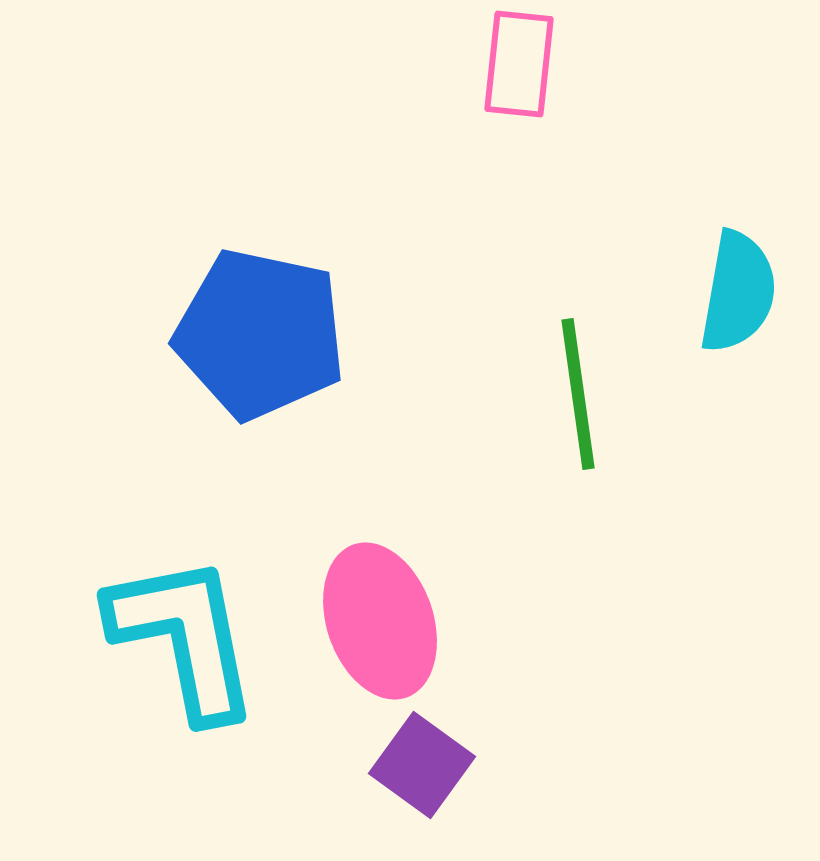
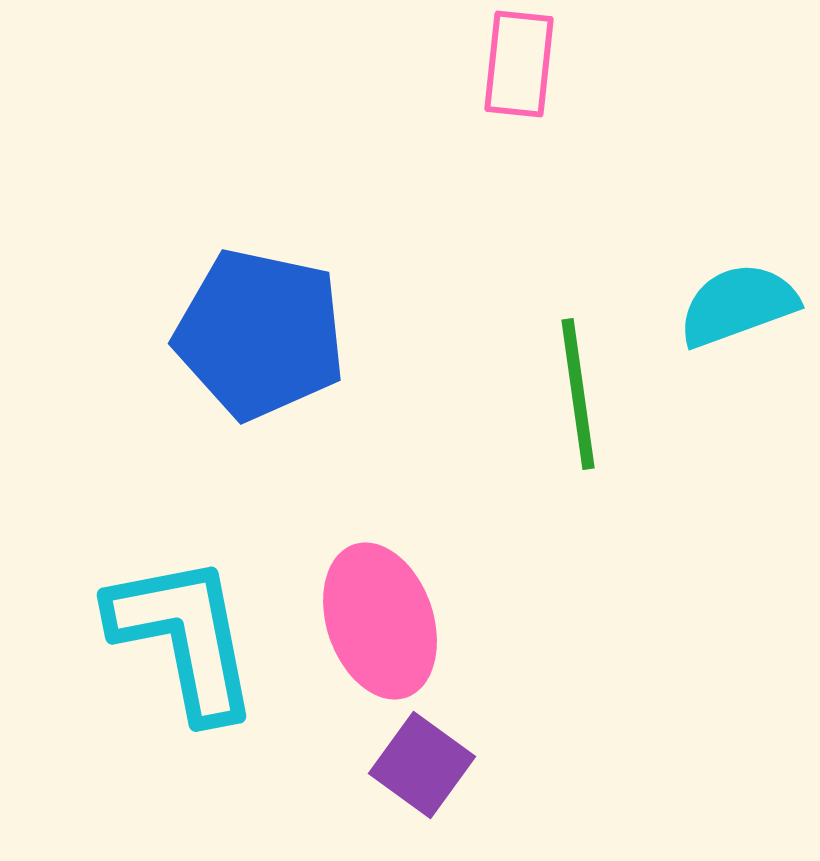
cyan semicircle: moved 13 px down; rotated 120 degrees counterclockwise
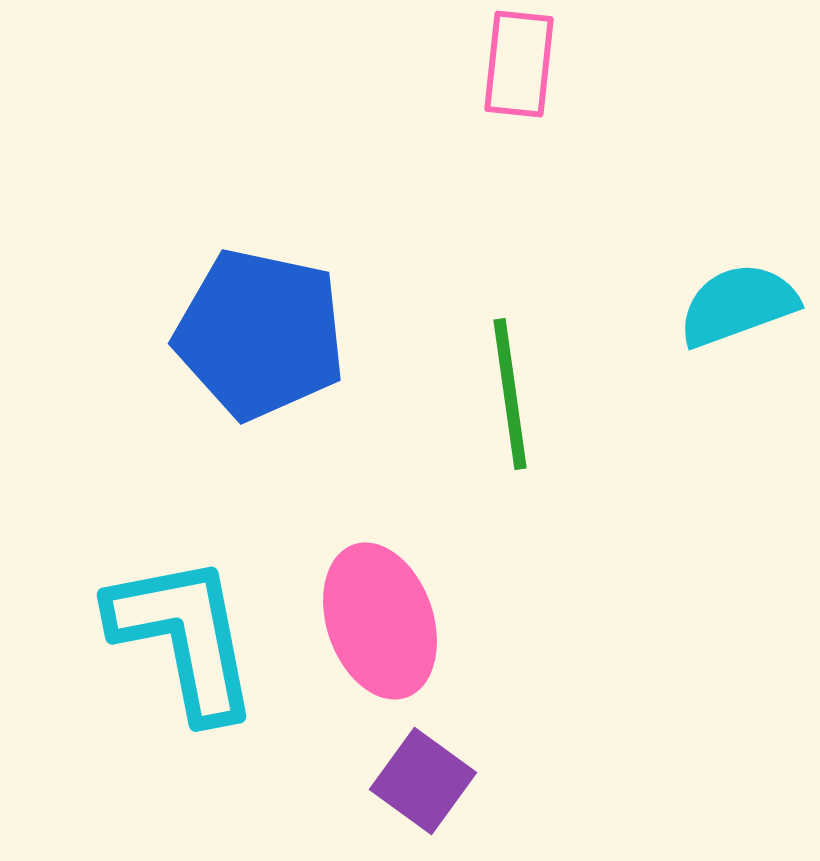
green line: moved 68 px left
purple square: moved 1 px right, 16 px down
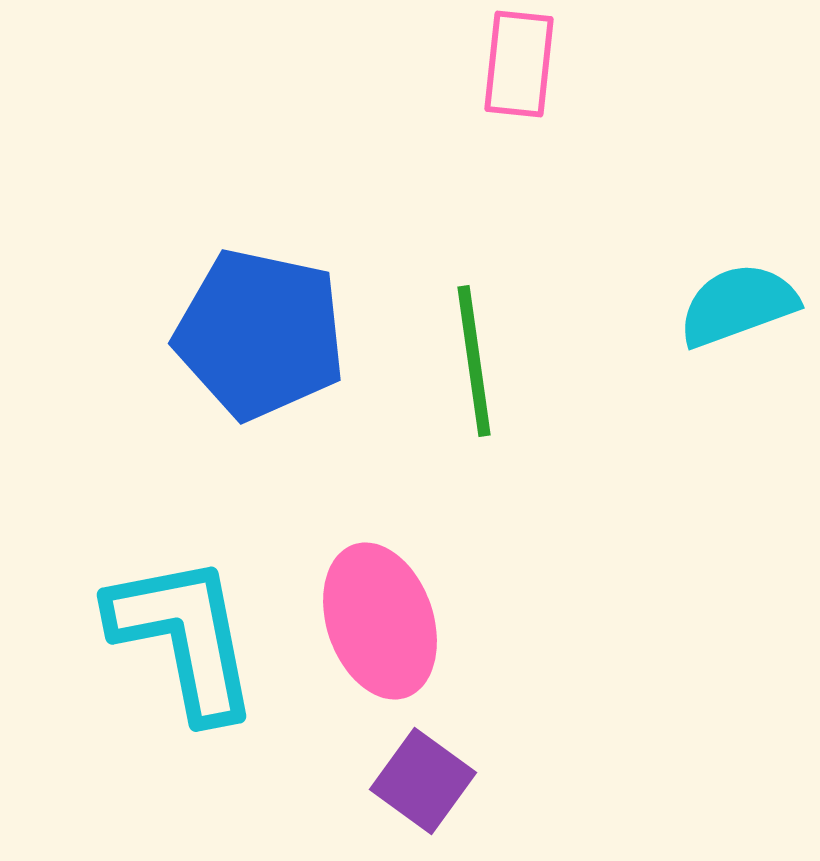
green line: moved 36 px left, 33 px up
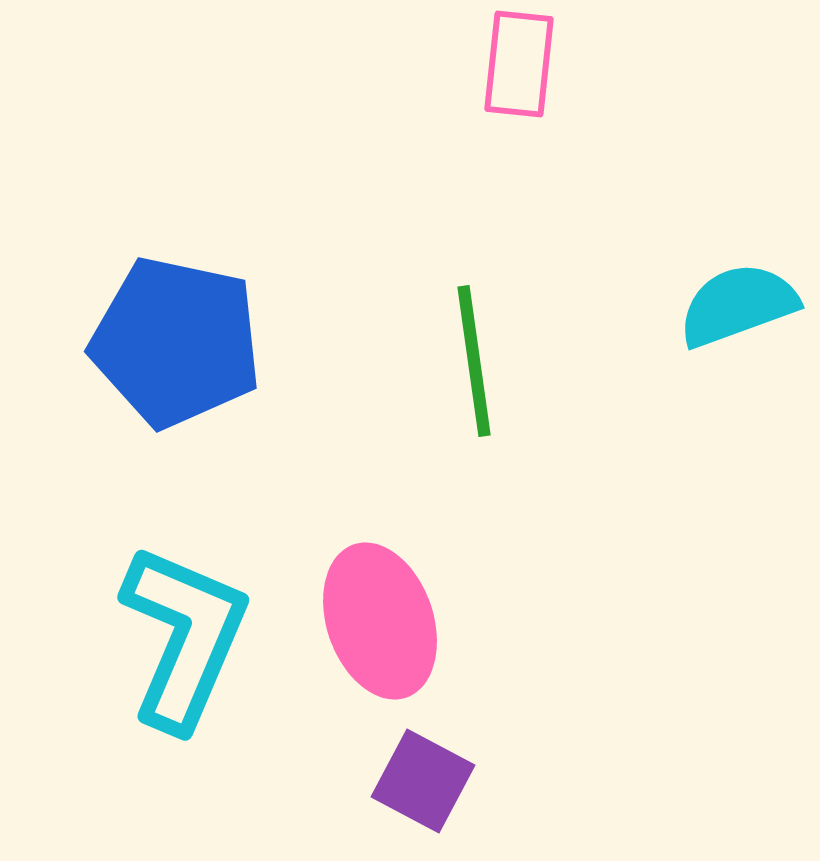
blue pentagon: moved 84 px left, 8 px down
cyan L-shape: rotated 34 degrees clockwise
purple square: rotated 8 degrees counterclockwise
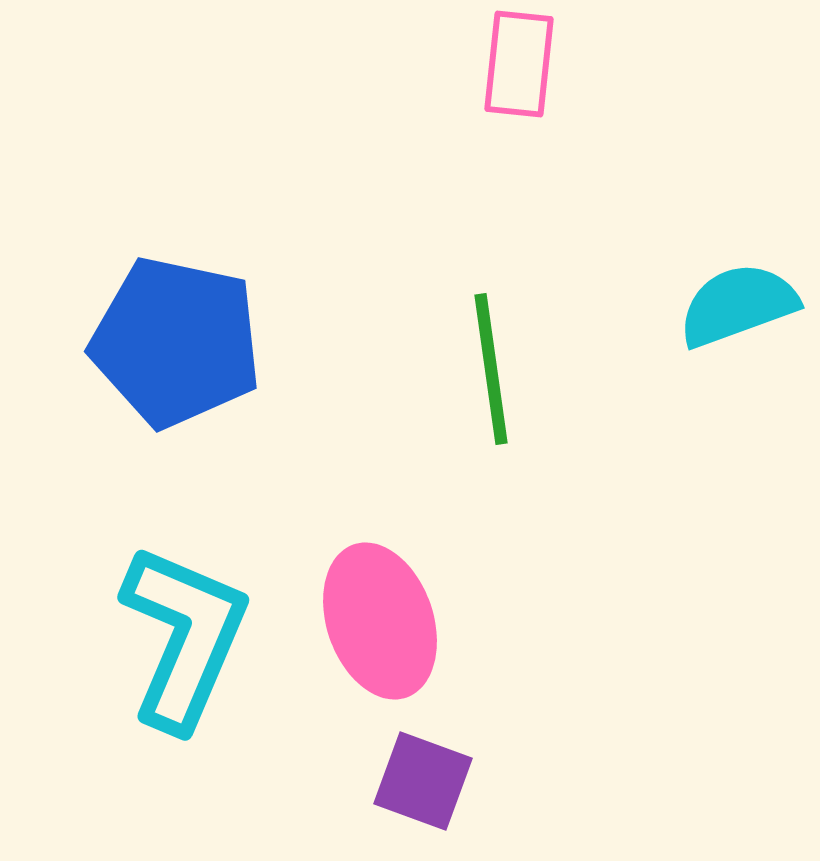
green line: moved 17 px right, 8 px down
purple square: rotated 8 degrees counterclockwise
